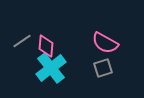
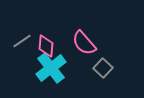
pink semicircle: moved 21 px left; rotated 20 degrees clockwise
gray square: rotated 30 degrees counterclockwise
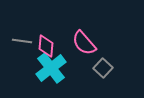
gray line: rotated 42 degrees clockwise
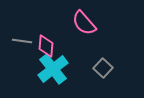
pink semicircle: moved 20 px up
cyan cross: moved 2 px right, 1 px down
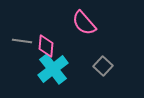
gray square: moved 2 px up
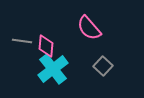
pink semicircle: moved 5 px right, 5 px down
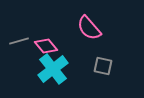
gray line: moved 3 px left; rotated 24 degrees counterclockwise
pink diamond: rotated 45 degrees counterclockwise
gray square: rotated 30 degrees counterclockwise
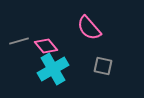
cyan cross: rotated 8 degrees clockwise
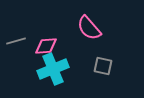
gray line: moved 3 px left
pink diamond: rotated 55 degrees counterclockwise
cyan cross: rotated 8 degrees clockwise
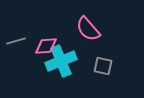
pink semicircle: moved 1 px left, 1 px down
cyan cross: moved 8 px right, 8 px up
